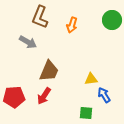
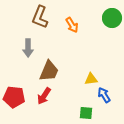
green circle: moved 2 px up
orange arrow: rotated 49 degrees counterclockwise
gray arrow: moved 6 px down; rotated 60 degrees clockwise
red pentagon: rotated 10 degrees clockwise
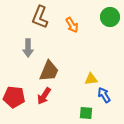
green circle: moved 2 px left, 1 px up
